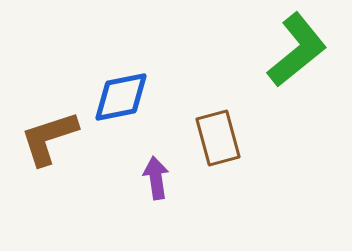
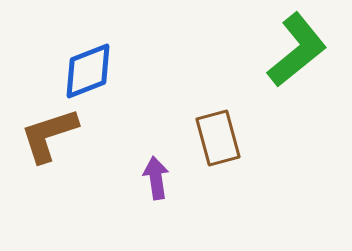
blue diamond: moved 33 px left, 26 px up; rotated 10 degrees counterclockwise
brown L-shape: moved 3 px up
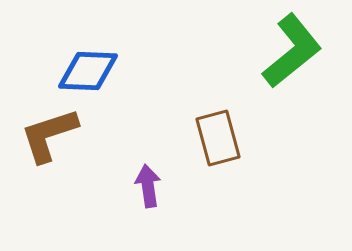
green L-shape: moved 5 px left, 1 px down
blue diamond: rotated 24 degrees clockwise
purple arrow: moved 8 px left, 8 px down
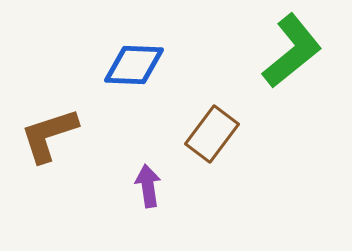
blue diamond: moved 46 px right, 6 px up
brown rectangle: moved 6 px left, 4 px up; rotated 52 degrees clockwise
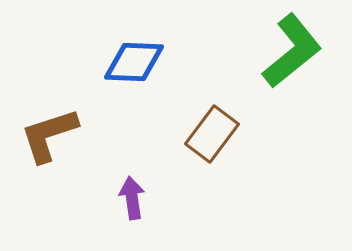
blue diamond: moved 3 px up
purple arrow: moved 16 px left, 12 px down
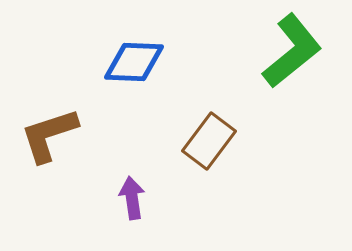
brown rectangle: moved 3 px left, 7 px down
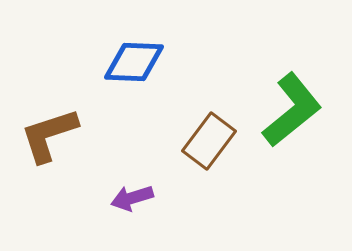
green L-shape: moved 59 px down
purple arrow: rotated 99 degrees counterclockwise
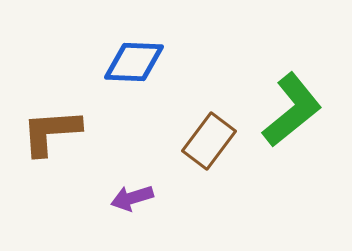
brown L-shape: moved 2 px right, 3 px up; rotated 14 degrees clockwise
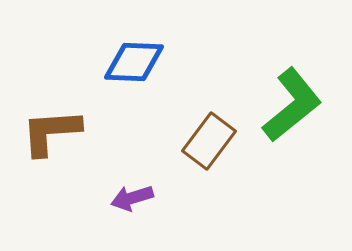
green L-shape: moved 5 px up
